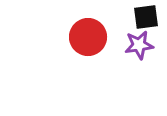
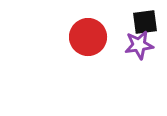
black square: moved 1 px left, 5 px down
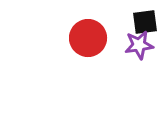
red circle: moved 1 px down
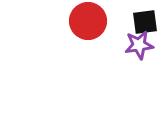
red circle: moved 17 px up
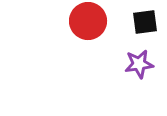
purple star: moved 19 px down
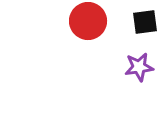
purple star: moved 3 px down
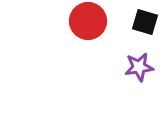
black square: rotated 24 degrees clockwise
